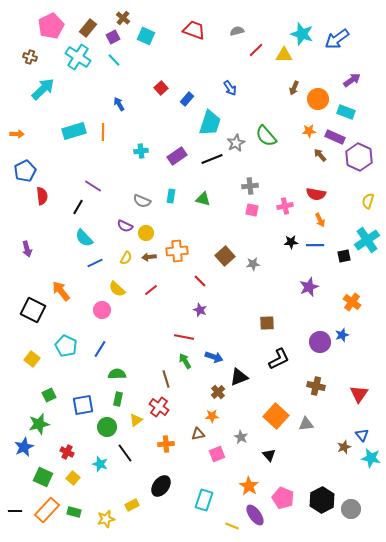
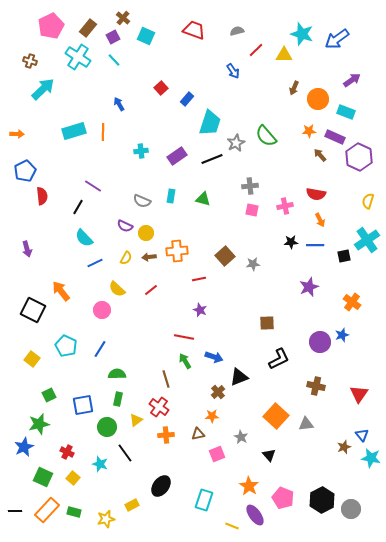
brown cross at (30, 57): moved 4 px down
blue arrow at (230, 88): moved 3 px right, 17 px up
red line at (200, 281): moved 1 px left, 2 px up; rotated 56 degrees counterclockwise
orange cross at (166, 444): moved 9 px up
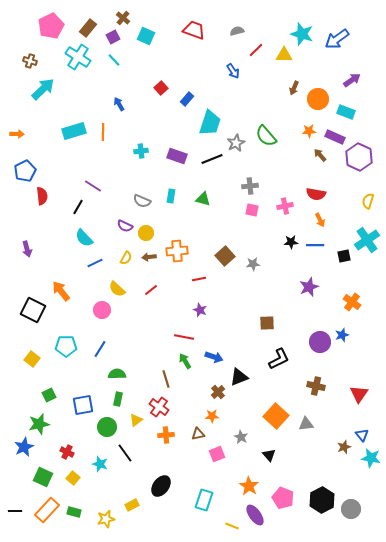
purple rectangle at (177, 156): rotated 54 degrees clockwise
cyan pentagon at (66, 346): rotated 25 degrees counterclockwise
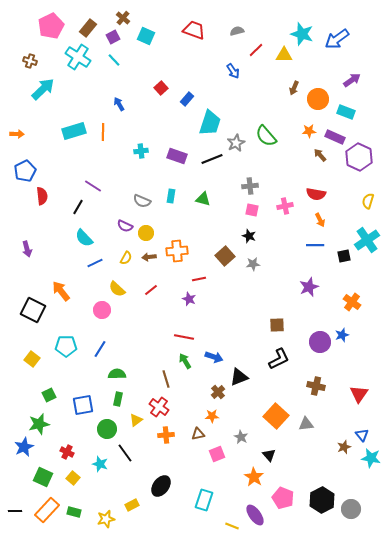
black star at (291, 242): moved 42 px left, 6 px up; rotated 24 degrees clockwise
purple star at (200, 310): moved 11 px left, 11 px up
brown square at (267, 323): moved 10 px right, 2 px down
green circle at (107, 427): moved 2 px down
orange star at (249, 486): moved 5 px right, 9 px up
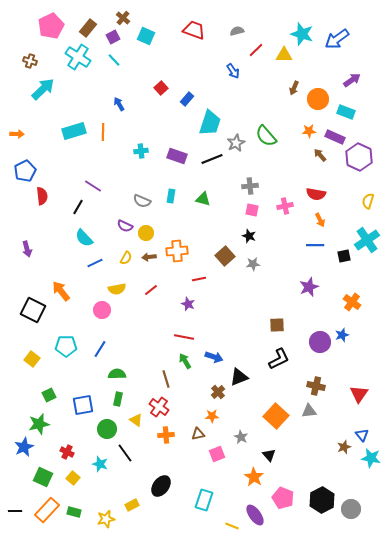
yellow semicircle at (117, 289): rotated 54 degrees counterclockwise
purple star at (189, 299): moved 1 px left, 5 px down
yellow triangle at (136, 420): rotated 48 degrees counterclockwise
gray triangle at (306, 424): moved 3 px right, 13 px up
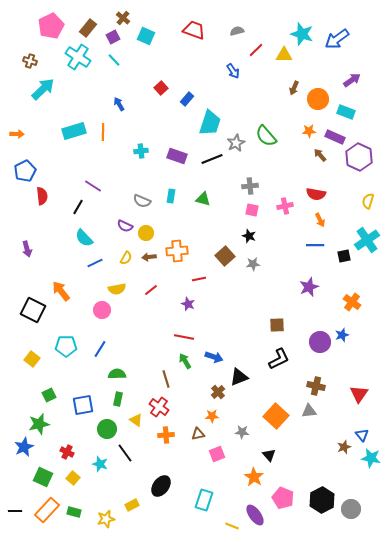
gray star at (241, 437): moved 1 px right, 5 px up; rotated 24 degrees counterclockwise
